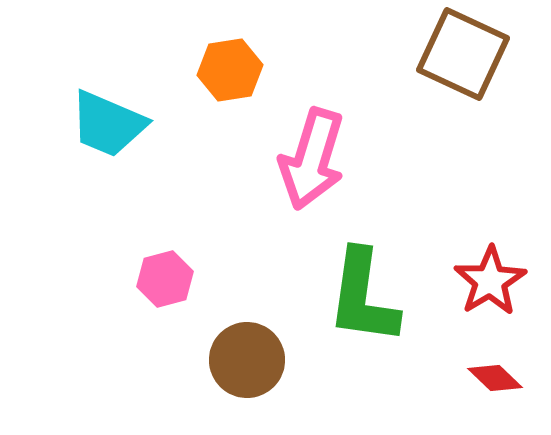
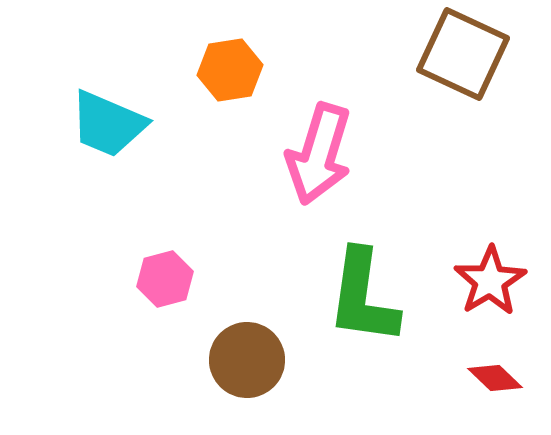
pink arrow: moved 7 px right, 5 px up
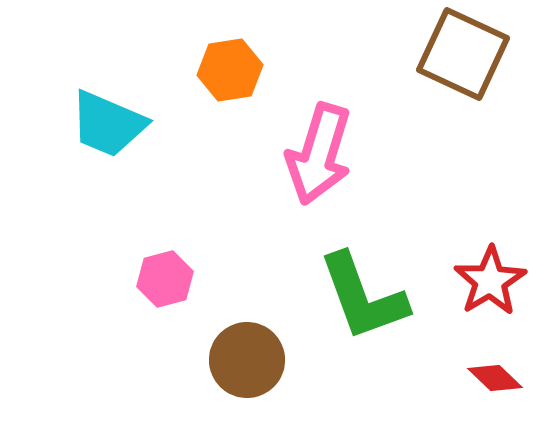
green L-shape: rotated 28 degrees counterclockwise
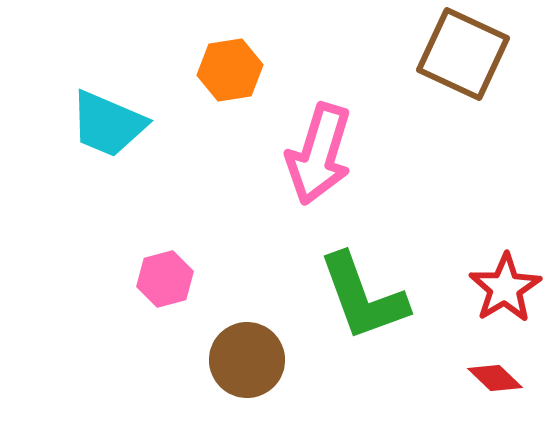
red star: moved 15 px right, 7 px down
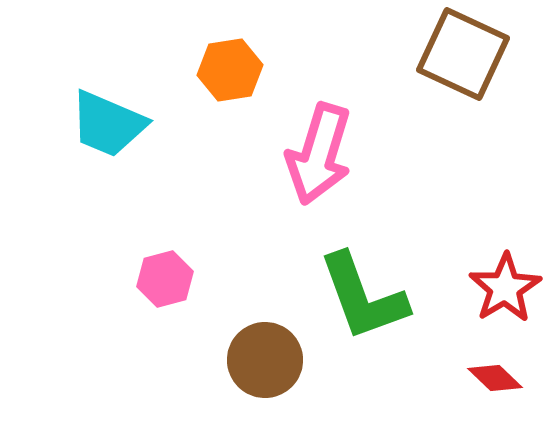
brown circle: moved 18 px right
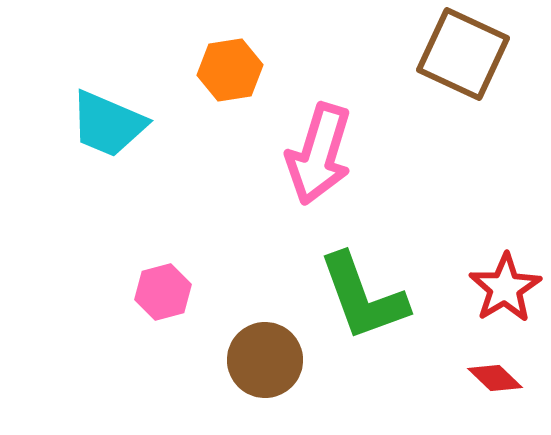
pink hexagon: moved 2 px left, 13 px down
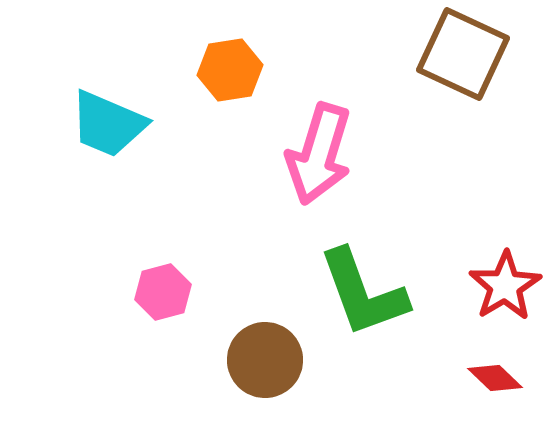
red star: moved 2 px up
green L-shape: moved 4 px up
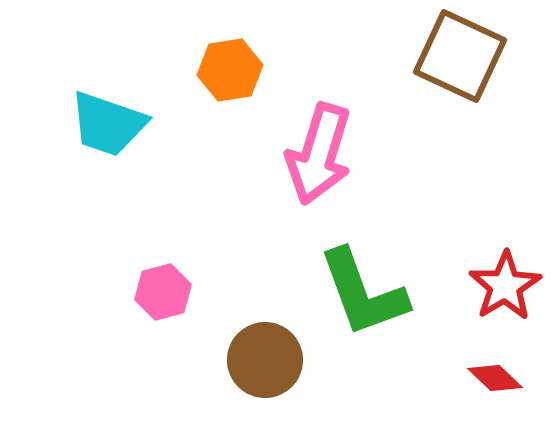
brown square: moved 3 px left, 2 px down
cyan trapezoid: rotated 4 degrees counterclockwise
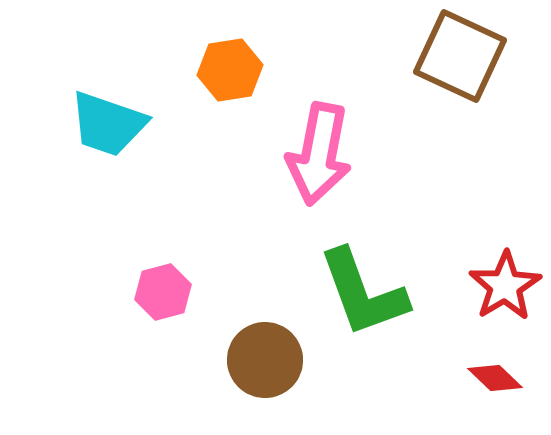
pink arrow: rotated 6 degrees counterclockwise
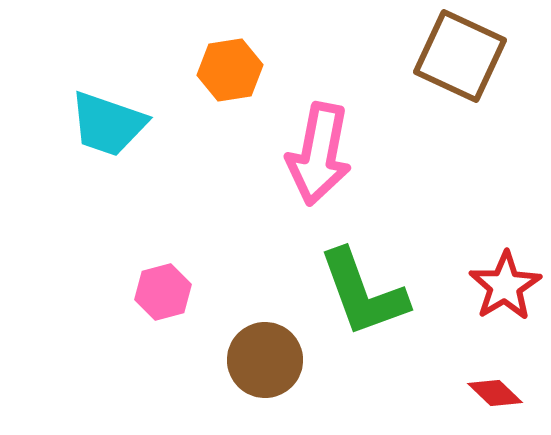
red diamond: moved 15 px down
